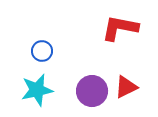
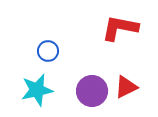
blue circle: moved 6 px right
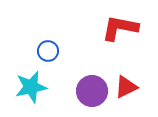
cyan star: moved 6 px left, 3 px up
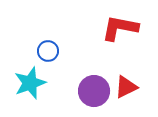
cyan star: moved 1 px left, 4 px up; rotated 8 degrees counterclockwise
purple circle: moved 2 px right
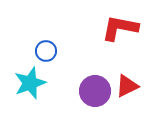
blue circle: moved 2 px left
red triangle: moved 1 px right, 1 px up
purple circle: moved 1 px right
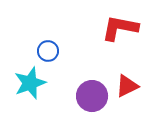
blue circle: moved 2 px right
purple circle: moved 3 px left, 5 px down
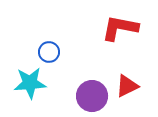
blue circle: moved 1 px right, 1 px down
cyan star: rotated 16 degrees clockwise
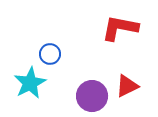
blue circle: moved 1 px right, 2 px down
cyan star: rotated 24 degrees counterclockwise
